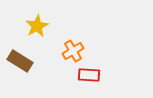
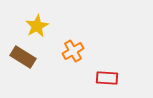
brown rectangle: moved 3 px right, 4 px up
red rectangle: moved 18 px right, 3 px down
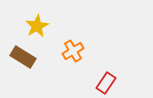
red rectangle: moved 1 px left, 5 px down; rotated 60 degrees counterclockwise
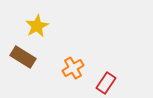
orange cross: moved 17 px down
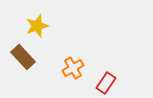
yellow star: rotated 10 degrees clockwise
brown rectangle: rotated 15 degrees clockwise
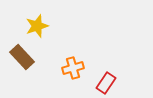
brown rectangle: moved 1 px left
orange cross: rotated 15 degrees clockwise
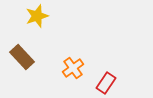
yellow star: moved 10 px up
orange cross: rotated 20 degrees counterclockwise
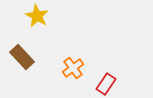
yellow star: rotated 25 degrees counterclockwise
red rectangle: moved 1 px down
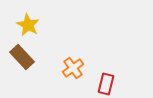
yellow star: moved 9 px left, 9 px down
red rectangle: rotated 20 degrees counterclockwise
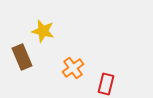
yellow star: moved 15 px right, 6 px down; rotated 15 degrees counterclockwise
brown rectangle: rotated 20 degrees clockwise
